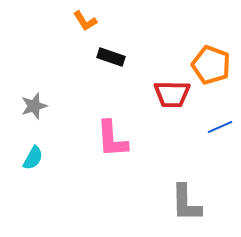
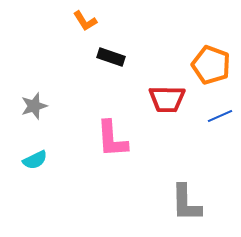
red trapezoid: moved 5 px left, 5 px down
blue line: moved 11 px up
cyan semicircle: moved 2 px right, 2 px down; rotated 35 degrees clockwise
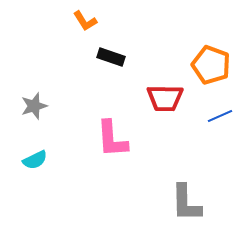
red trapezoid: moved 2 px left, 1 px up
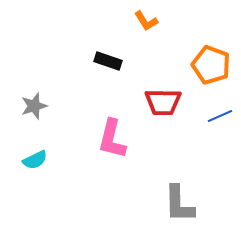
orange L-shape: moved 61 px right
black rectangle: moved 3 px left, 4 px down
red trapezoid: moved 2 px left, 4 px down
pink L-shape: rotated 18 degrees clockwise
gray L-shape: moved 7 px left, 1 px down
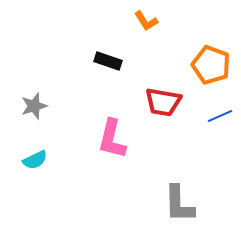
red trapezoid: rotated 9 degrees clockwise
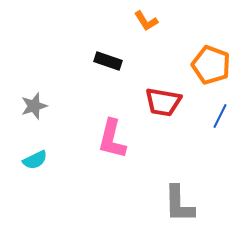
blue line: rotated 40 degrees counterclockwise
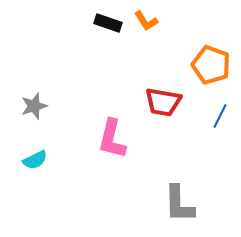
black rectangle: moved 38 px up
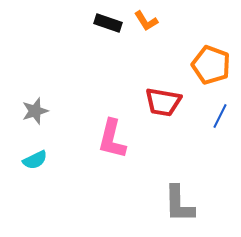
gray star: moved 1 px right, 5 px down
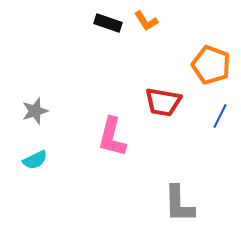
pink L-shape: moved 2 px up
